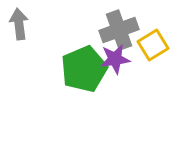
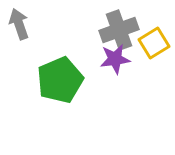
gray arrow: rotated 12 degrees counterclockwise
yellow square: moved 1 px right, 2 px up
green pentagon: moved 24 px left, 11 px down
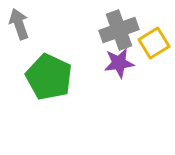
purple star: moved 4 px right, 4 px down
green pentagon: moved 11 px left, 3 px up; rotated 24 degrees counterclockwise
